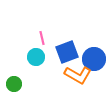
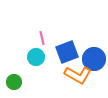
green circle: moved 2 px up
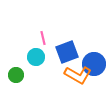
pink line: moved 1 px right
blue circle: moved 5 px down
green circle: moved 2 px right, 7 px up
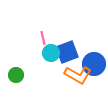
cyan circle: moved 15 px right, 4 px up
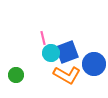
orange L-shape: moved 11 px left
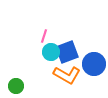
pink line: moved 1 px right, 2 px up; rotated 32 degrees clockwise
cyan circle: moved 1 px up
green circle: moved 11 px down
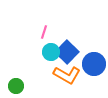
pink line: moved 4 px up
blue square: rotated 25 degrees counterclockwise
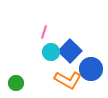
blue square: moved 3 px right, 1 px up
blue circle: moved 3 px left, 5 px down
orange L-shape: moved 1 px right, 5 px down
green circle: moved 3 px up
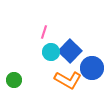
blue circle: moved 1 px right, 1 px up
green circle: moved 2 px left, 3 px up
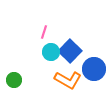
blue circle: moved 2 px right, 1 px down
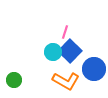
pink line: moved 21 px right
cyan circle: moved 2 px right
orange L-shape: moved 2 px left, 1 px down
